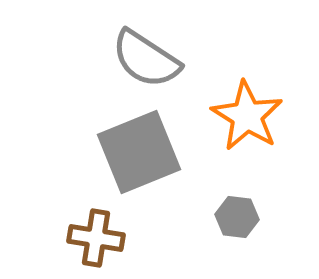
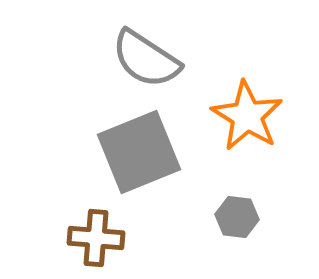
brown cross: rotated 4 degrees counterclockwise
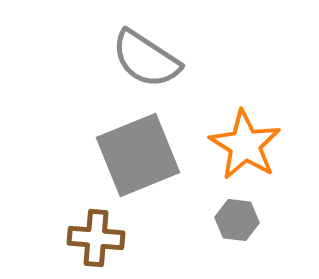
orange star: moved 2 px left, 29 px down
gray square: moved 1 px left, 3 px down
gray hexagon: moved 3 px down
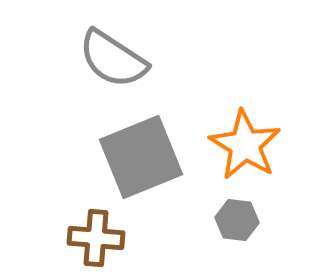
gray semicircle: moved 33 px left
gray square: moved 3 px right, 2 px down
